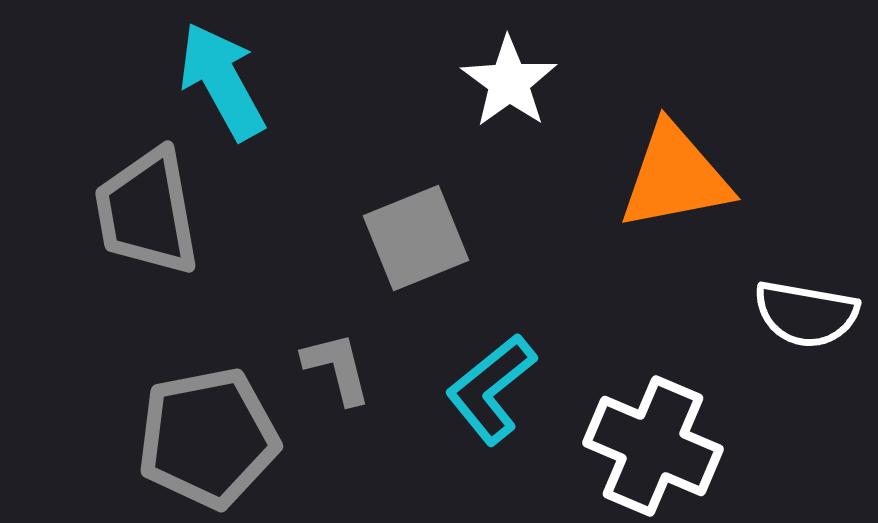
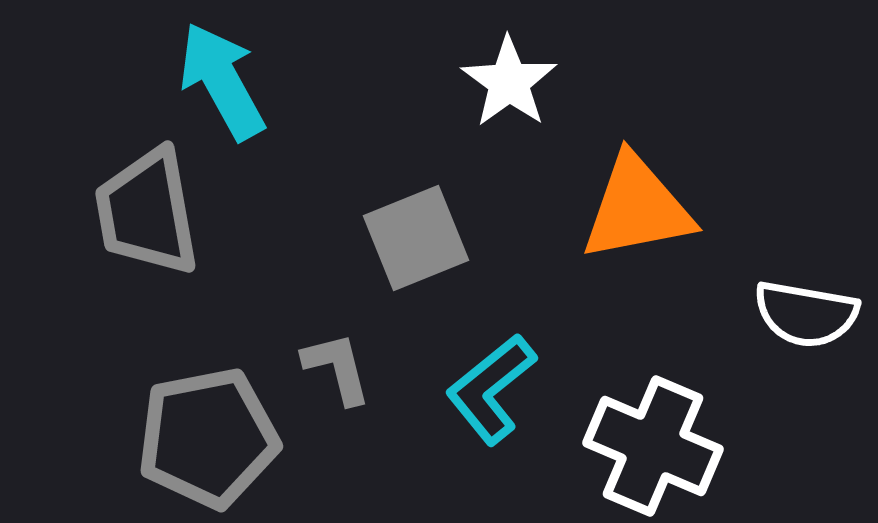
orange triangle: moved 38 px left, 31 px down
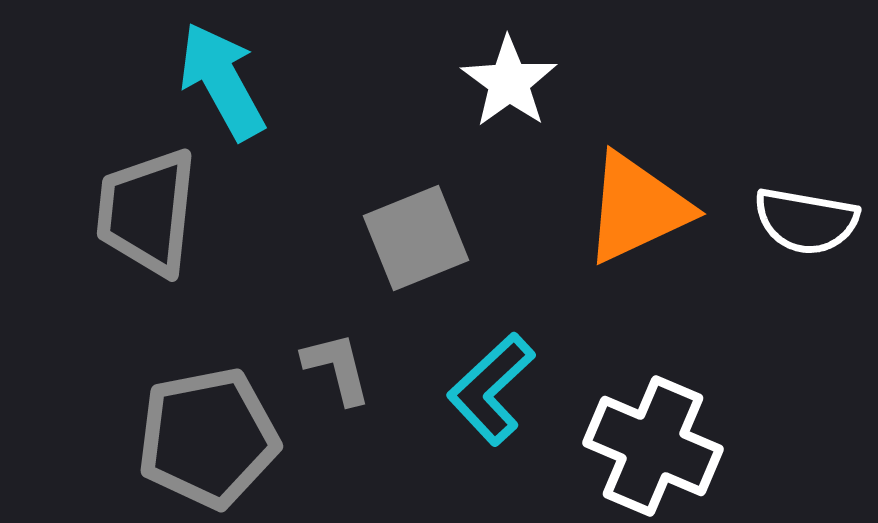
orange triangle: rotated 14 degrees counterclockwise
gray trapezoid: rotated 16 degrees clockwise
white semicircle: moved 93 px up
cyan L-shape: rotated 4 degrees counterclockwise
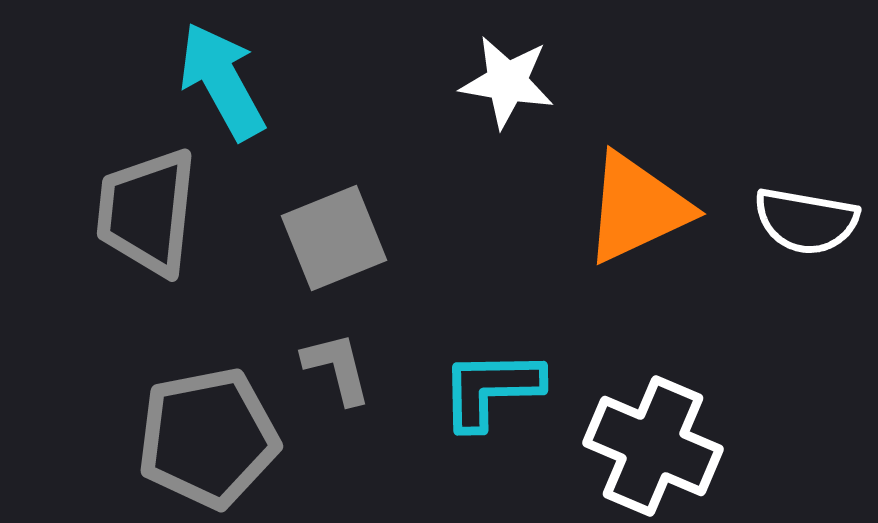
white star: moved 2 px left; rotated 26 degrees counterclockwise
gray square: moved 82 px left
cyan L-shape: rotated 42 degrees clockwise
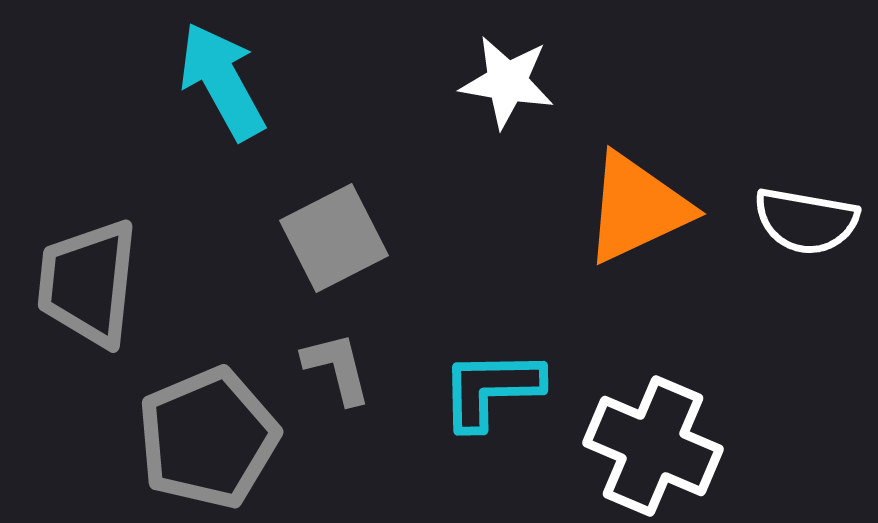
gray trapezoid: moved 59 px left, 71 px down
gray square: rotated 5 degrees counterclockwise
gray pentagon: rotated 12 degrees counterclockwise
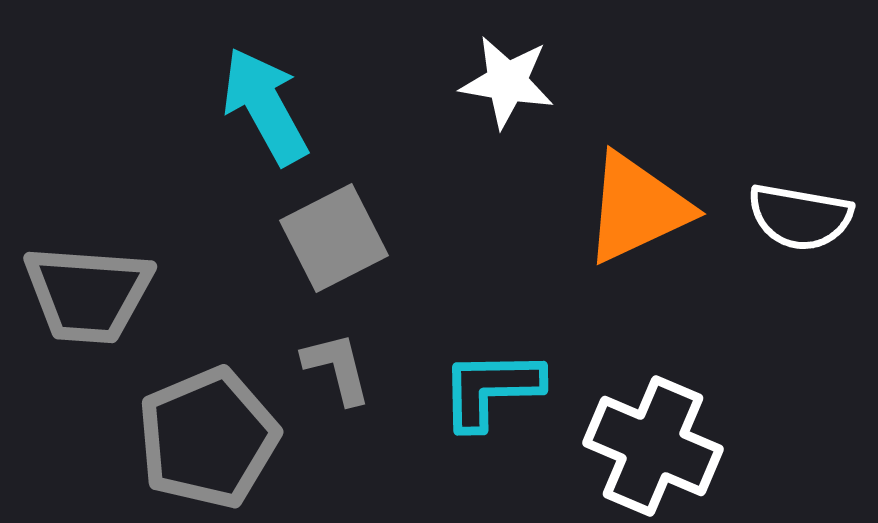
cyan arrow: moved 43 px right, 25 px down
white semicircle: moved 6 px left, 4 px up
gray trapezoid: moved 11 px down; rotated 92 degrees counterclockwise
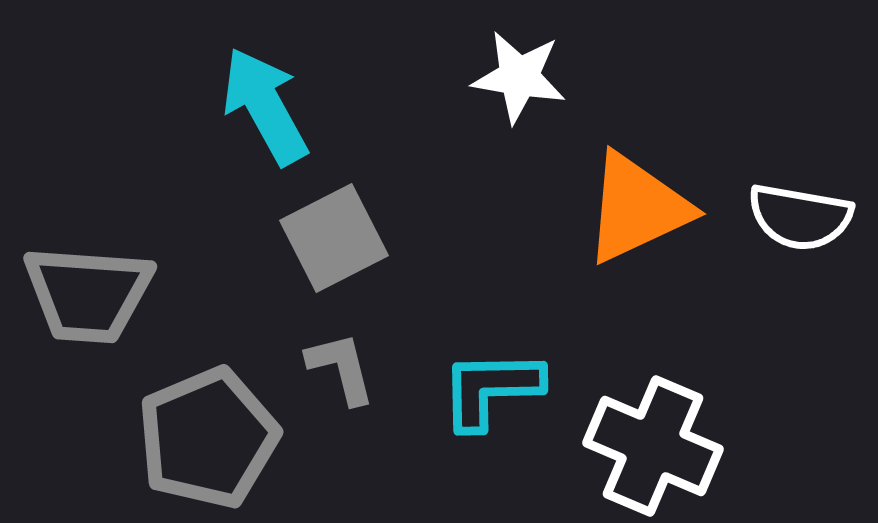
white star: moved 12 px right, 5 px up
gray L-shape: moved 4 px right
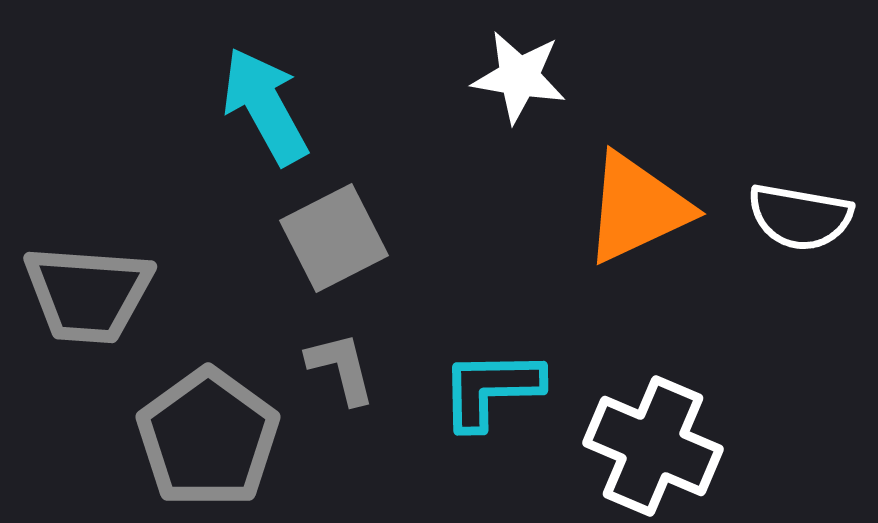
gray pentagon: rotated 13 degrees counterclockwise
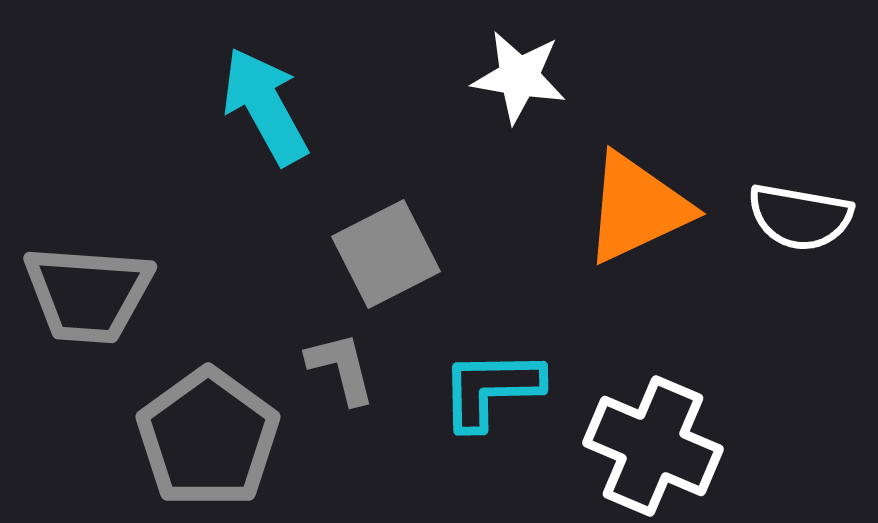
gray square: moved 52 px right, 16 px down
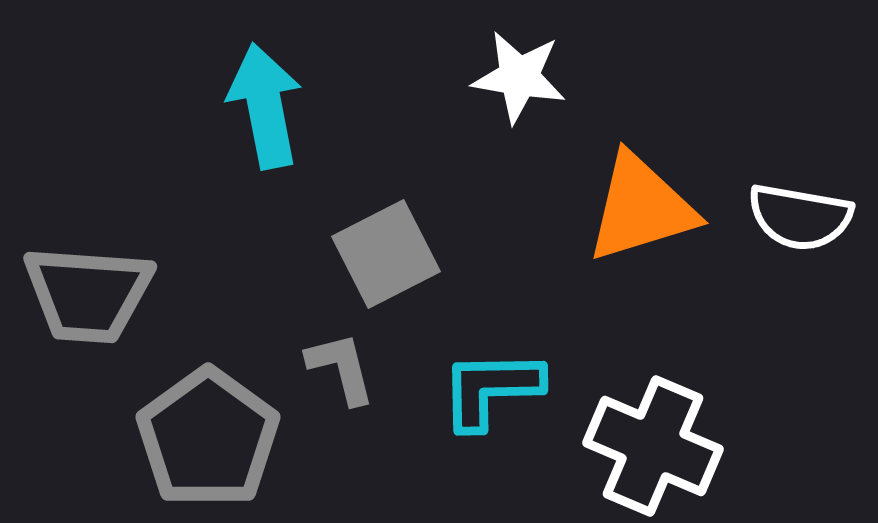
cyan arrow: rotated 18 degrees clockwise
orange triangle: moved 4 px right; rotated 8 degrees clockwise
